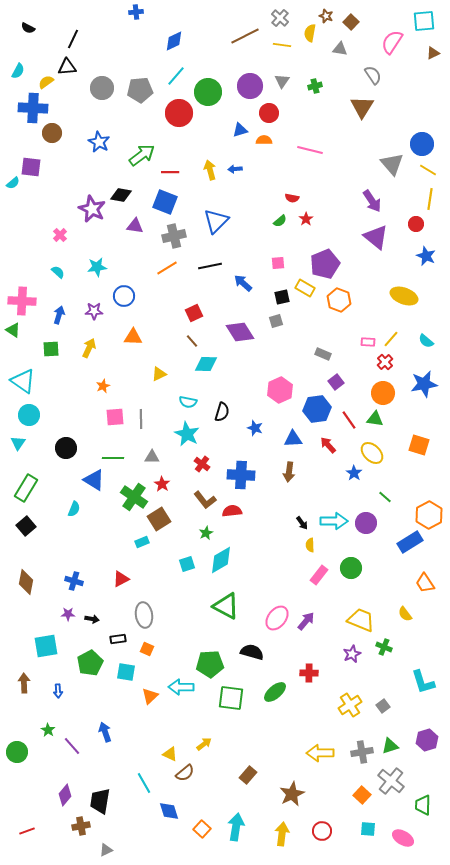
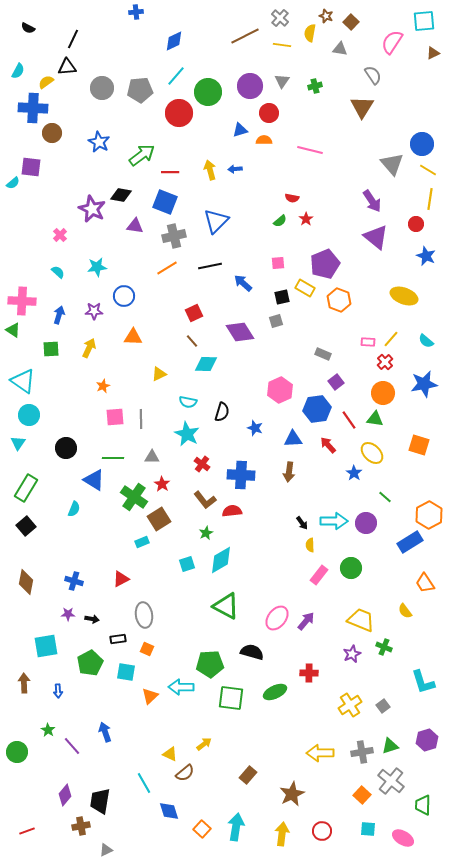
yellow semicircle at (405, 614): moved 3 px up
green ellipse at (275, 692): rotated 15 degrees clockwise
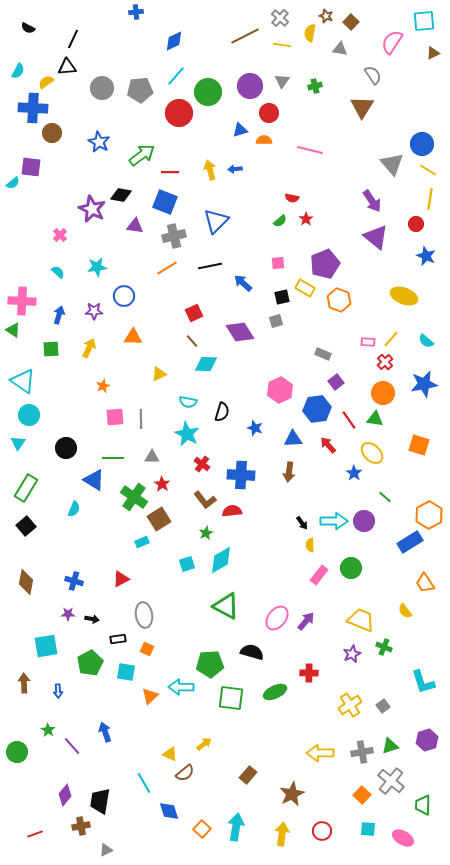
purple circle at (366, 523): moved 2 px left, 2 px up
red line at (27, 831): moved 8 px right, 3 px down
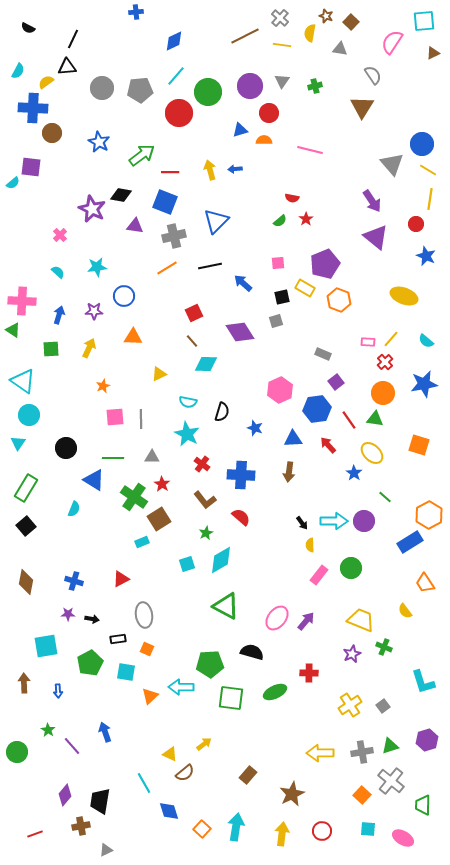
red semicircle at (232, 511): moved 9 px right, 6 px down; rotated 48 degrees clockwise
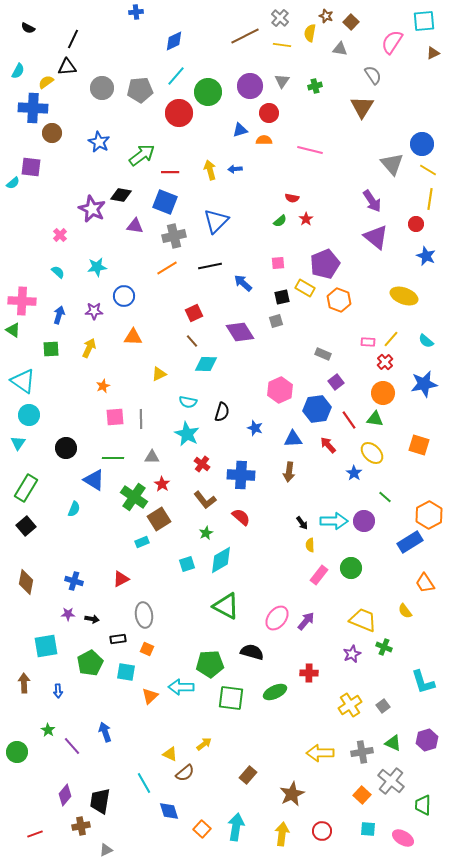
yellow trapezoid at (361, 620): moved 2 px right
green triangle at (390, 746): moved 3 px right, 3 px up; rotated 42 degrees clockwise
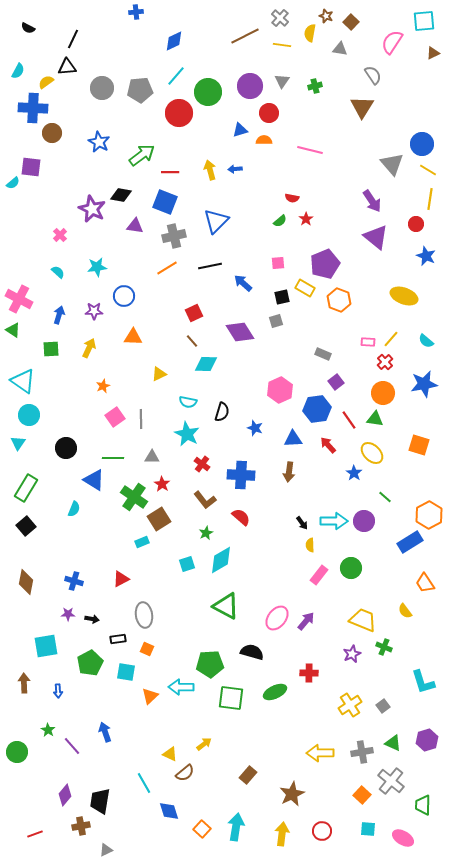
pink cross at (22, 301): moved 3 px left, 2 px up; rotated 24 degrees clockwise
pink square at (115, 417): rotated 30 degrees counterclockwise
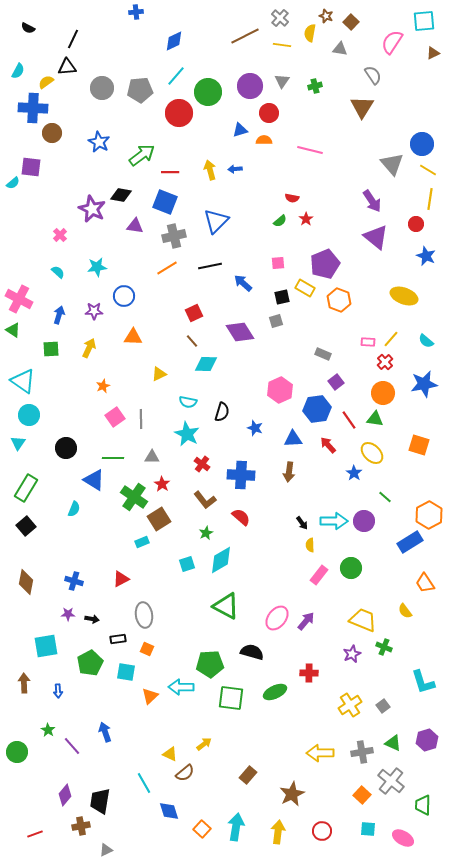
yellow arrow at (282, 834): moved 4 px left, 2 px up
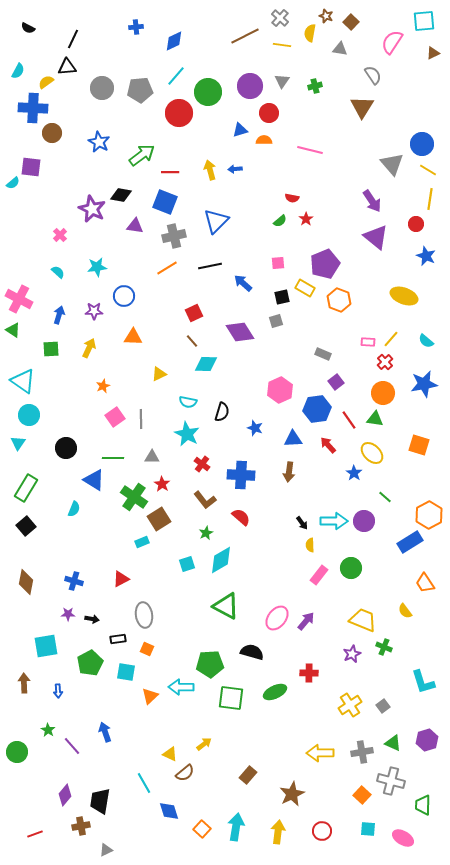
blue cross at (136, 12): moved 15 px down
gray cross at (391, 781): rotated 24 degrees counterclockwise
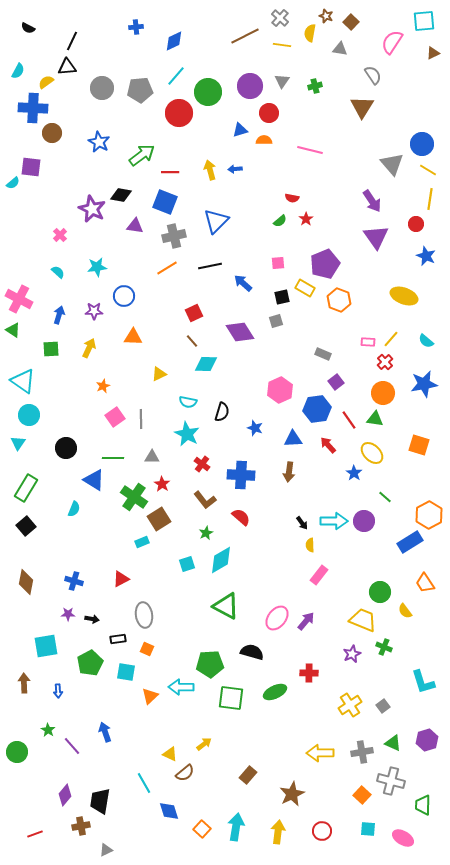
black line at (73, 39): moved 1 px left, 2 px down
purple triangle at (376, 237): rotated 16 degrees clockwise
green circle at (351, 568): moved 29 px right, 24 px down
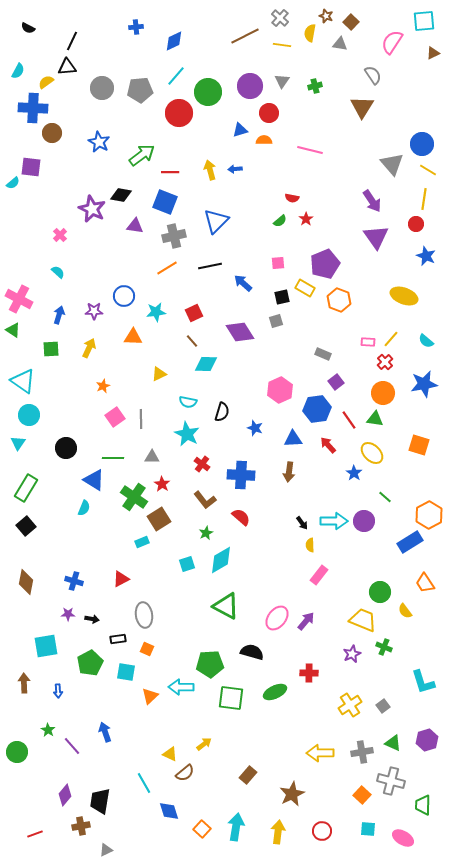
gray triangle at (340, 49): moved 5 px up
yellow line at (430, 199): moved 6 px left
cyan star at (97, 267): moved 59 px right, 45 px down
cyan semicircle at (74, 509): moved 10 px right, 1 px up
